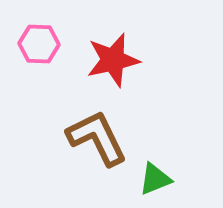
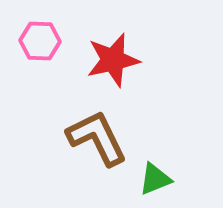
pink hexagon: moved 1 px right, 3 px up
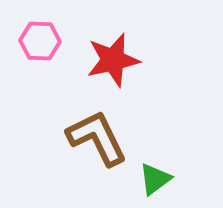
green triangle: rotated 15 degrees counterclockwise
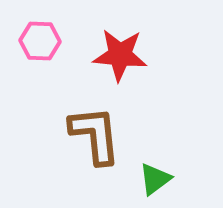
red star: moved 7 px right, 5 px up; rotated 18 degrees clockwise
brown L-shape: moved 2 px left, 3 px up; rotated 20 degrees clockwise
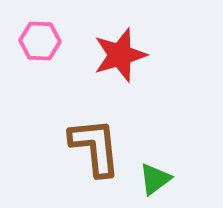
red star: rotated 22 degrees counterclockwise
brown L-shape: moved 12 px down
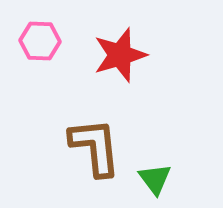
green triangle: rotated 30 degrees counterclockwise
